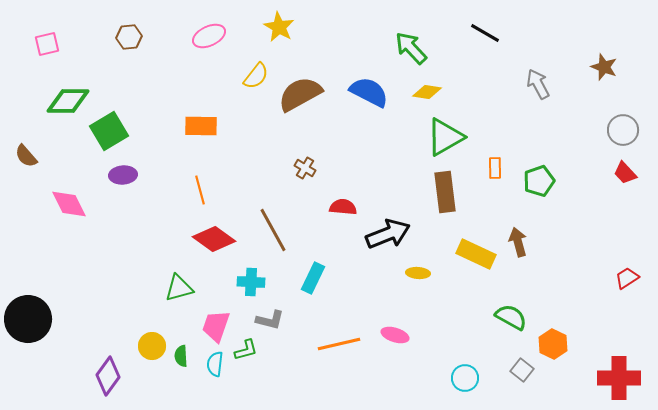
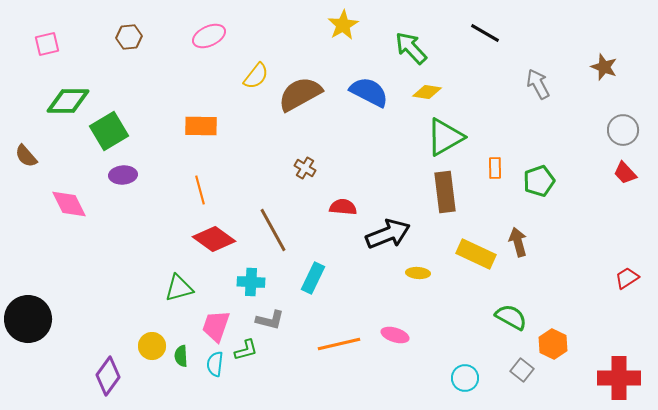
yellow star at (279, 27): moved 64 px right, 2 px up; rotated 12 degrees clockwise
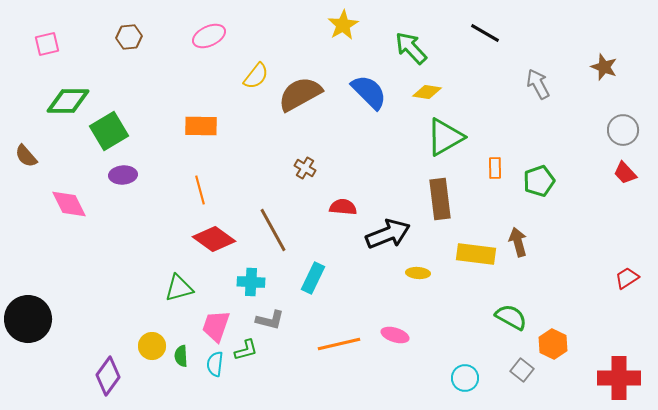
blue semicircle at (369, 92): rotated 18 degrees clockwise
brown rectangle at (445, 192): moved 5 px left, 7 px down
yellow rectangle at (476, 254): rotated 18 degrees counterclockwise
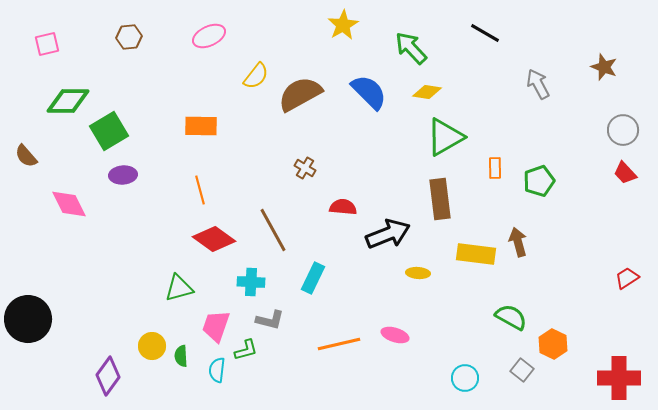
cyan semicircle at (215, 364): moved 2 px right, 6 px down
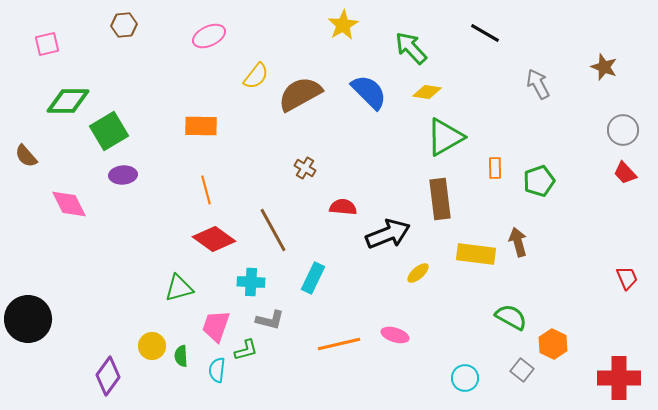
brown hexagon at (129, 37): moved 5 px left, 12 px up
orange line at (200, 190): moved 6 px right
yellow ellipse at (418, 273): rotated 45 degrees counterclockwise
red trapezoid at (627, 278): rotated 100 degrees clockwise
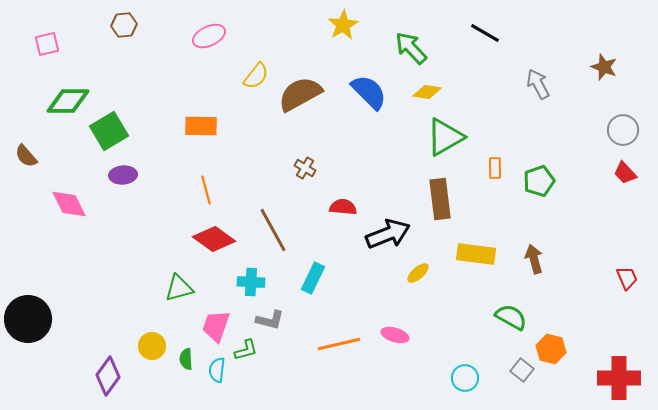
brown arrow at (518, 242): moved 16 px right, 17 px down
orange hexagon at (553, 344): moved 2 px left, 5 px down; rotated 12 degrees counterclockwise
green semicircle at (181, 356): moved 5 px right, 3 px down
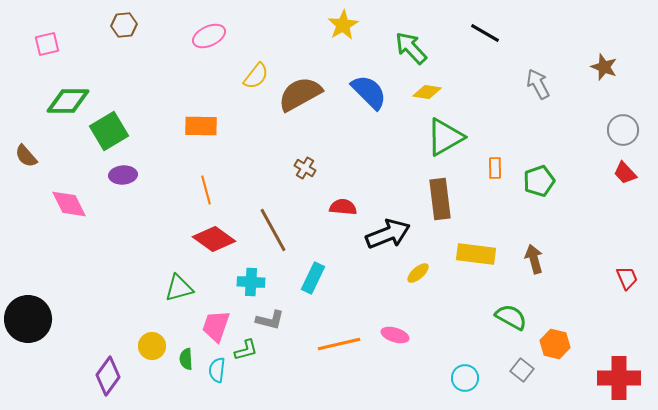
orange hexagon at (551, 349): moved 4 px right, 5 px up
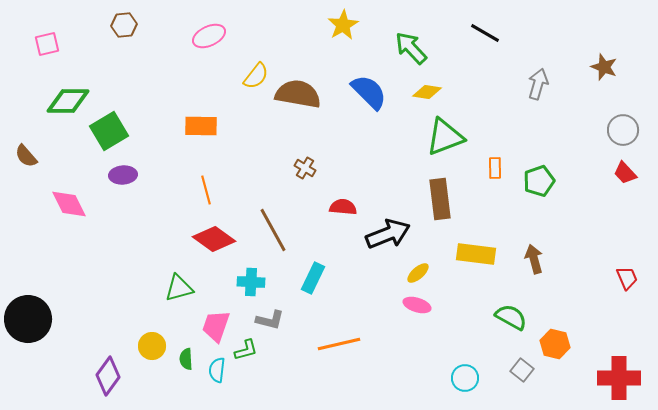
gray arrow at (538, 84): rotated 44 degrees clockwise
brown semicircle at (300, 94): moved 2 px left; rotated 39 degrees clockwise
green triangle at (445, 137): rotated 9 degrees clockwise
pink ellipse at (395, 335): moved 22 px right, 30 px up
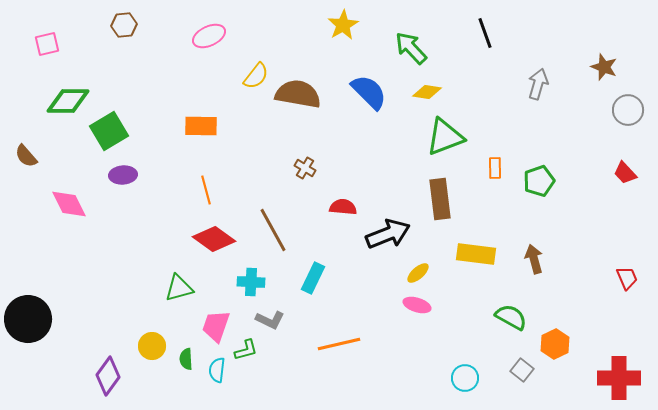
black line at (485, 33): rotated 40 degrees clockwise
gray circle at (623, 130): moved 5 px right, 20 px up
gray L-shape at (270, 320): rotated 12 degrees clockwise
orange hexagon at (555, 344): rotated 20 degrees clockwise
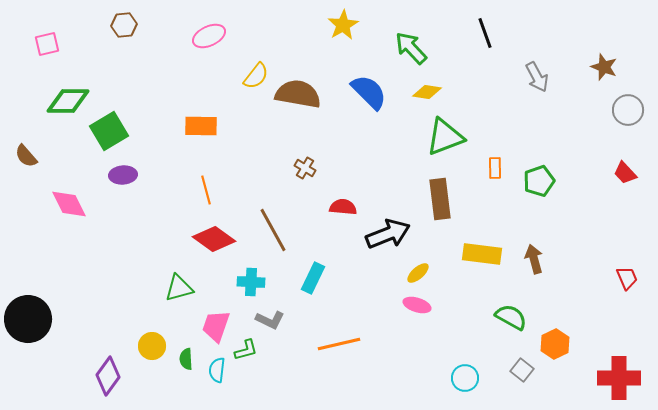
gray arrow at (538, 84): moved 1 px left, 7 px up; rotated 136 degrees clockwise
yellow rectangle at (476, 254): moved 6 px right
